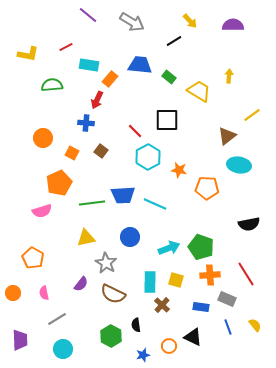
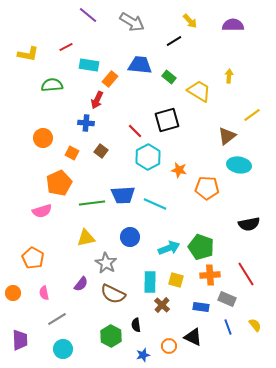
black square at (167, 120): rotated 15 degrees counterclockwise
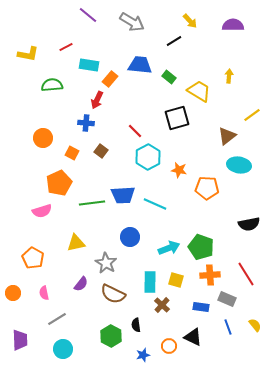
black square at (167, 120): moved 10 px right, 2 px up
yellow triangle at (86, 238): moved 10 px left, 5 px down
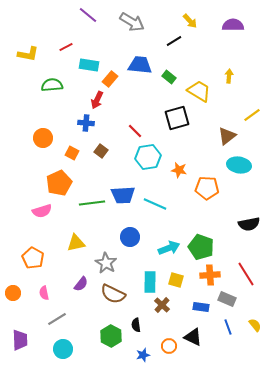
cyan hexagon at (148, 157): rotated 20 degrees clockwise
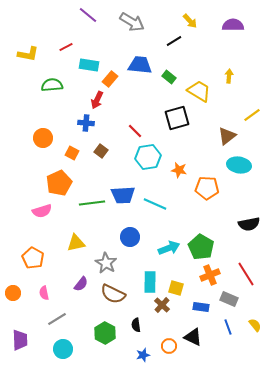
green pentagon at (201, 247): rotated 10 degrees clockwise
orange cross at (210, 275): rotated 18 degrees counterclockwise
yellow square at (176, 280): moved 8 px down
gray rectangle at (227, 299): moved 2 px right
green hexagon at (111, 336): moved 6 px left, 3 px up
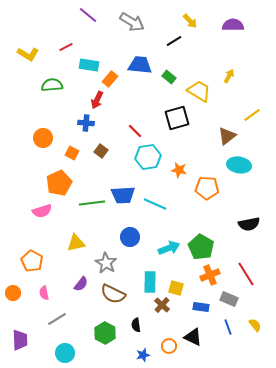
yellow L-shape at (28, 54): rotated 20 degrees clockwise
yellow arrow at (229, 76): rotated 24 degrees clockwise
orange pentagon at (33, 258): moved 1 px left, 3 px down
cyan circle at (63, 349): moved 2 px right, 4 px down
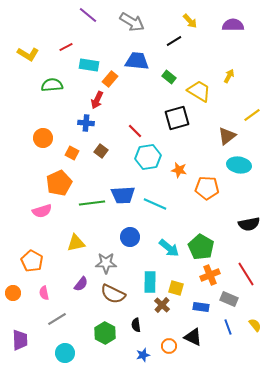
blue trapezoid at (140, 65): moved 3 px left, 4 px up
cyan arrow at (169, 248): rotated 60 degrees clockwise
gray star at (106, 263): rotated 30 degrees counterclockwise
